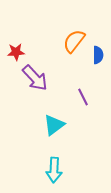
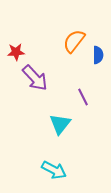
cyan triangle: moved 6 px right, 1 px up; rotated 15 degrees counterclockwise
cyan arrow: rotated 65 degrees counterclockwise
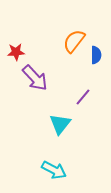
blue semicircle: moved 2 px left
purple line: rotated 66 degrees clockwise
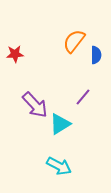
red star: moved 1 px left, 2 px down
purple arrow: moved 27 px down
cyan triangle: rotated 20 degrees clockwise
cyan arrow: moved 5 px right, 4 px up
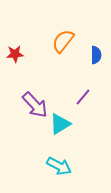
orange semicircle: moved 11 px left
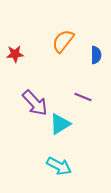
purple line: rotated 72 degrees clockwise
purple arrow: moved 2 px up
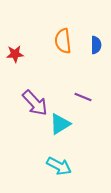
orange semicircle: rotated 45 degrees counterclockwise
blue semicircle: moved 10 px up
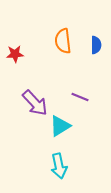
purple line: moved 3 px left
cyan triangle: moved 2 px down
cyan arrow: rotated 50 degrees clockwise
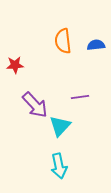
blue semicircle: rotated 96 degrees counterclockwise
red star: moved 11 px down
purple line: rotated 30 degrees counterclockwise
purple arrow: moved 2 px down
cyan triangle: rotated 15 degrees counterclockwise
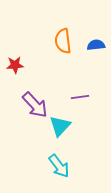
cyan arrow: rotated 25 degrees counterclockwise
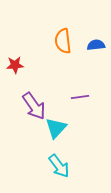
purple arrow: moved 1 px left, 1 px down; rotated 8 degrees clockwise
cyan triangle: moved 4 px left, 2 px down
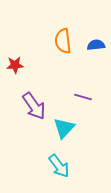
purple line: moved 3 px right; rotated 24 degrees clockwise
cyan triangle: moved 8 px right
